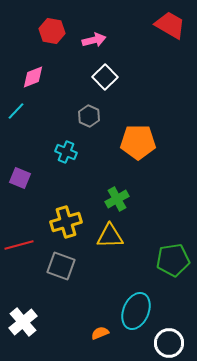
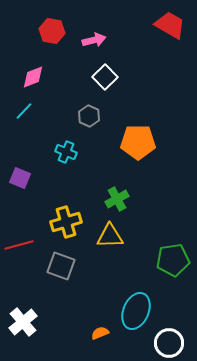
cyan line: moved 8 px right
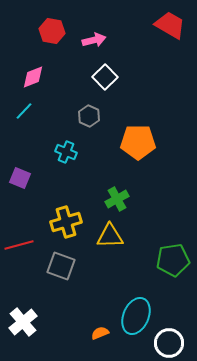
cyan ellipse: moved 5 px down
